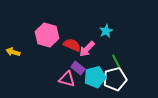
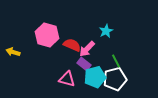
purple rectangle: moved 6 px right, 4 px up
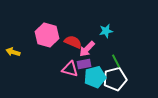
cyan star: rotated 16 degrees clockwise
red semicircle: moved 1 px right, 3 px up
purple rectangle: rotated 48 degrees counterclockwise
pink triangle: moved 3 px right, 10 px up
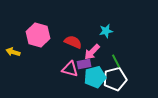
pink hexagon: moved 9 px left
pink arrow: moved 5 px right, 3 px down
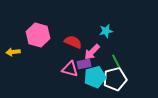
yellow arrow: rotated 24 degrees counterclockwise
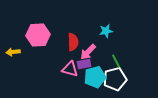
pink hexagon: rotated 20 degrees counterclockwise
red semicircle: rotated 66 degrees clockwise
pink arrow: moved 4 px left
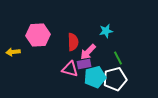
green line: moved 2 px right, 3 px up
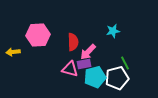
cyan star: moved 7 px right
green line: moved 7 px right, 5 px down
white pentagon: moved 2 px right, 1 px up
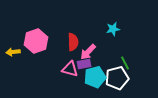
cyan star: moved 2 px up
pink hexagon: moved 2 px left, 6 px down; rotated 15 degrees counterclockwise
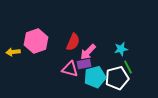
cyan star: moved 8 px right, 20 px down
red semicircle: rotated 24 degrees clockwise
green line: moved 3 px right, 4 px down
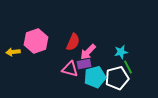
cyan star: moved 3 px down
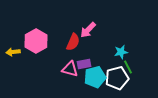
pink hexagon: rotated 10 degrees counterclockwise
pink arrow: moved 22 px up
